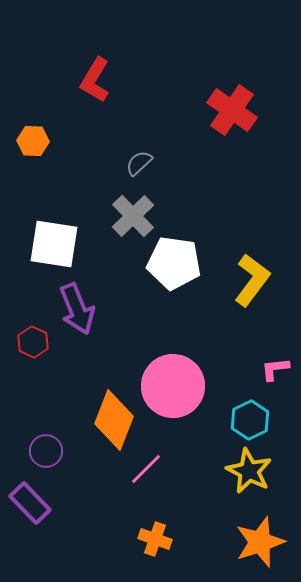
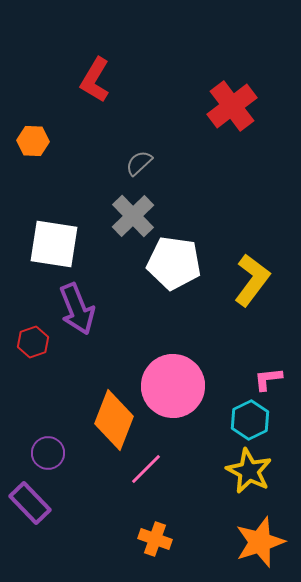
red cross: moved 4 px up; rotated 18 degrees clockwise
red hexagon: rotated 16 degrees clockwise
pink L-shape: moved 7 px left, 10 px down
purple circle: moved 2 px right, 2 px down
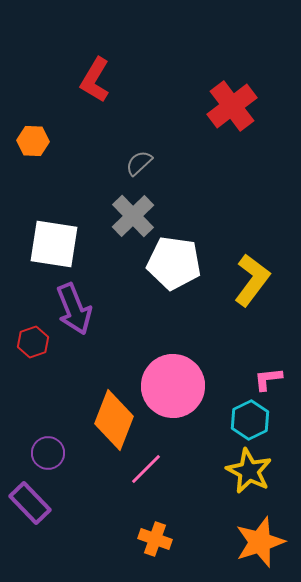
purple arrow: moved 3 px left
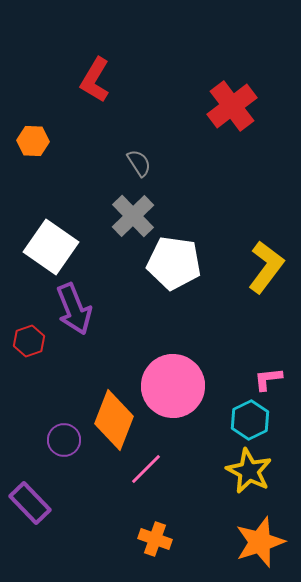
gray semicircle: rotated 100 degrees clockwise
white square: moved 3 px left, 3 px down; rotated 26 degrees clockwise
yellow L-shape: moved 14 px right, 13 px up
red hexagon: moved 4 px left, 1 px up
purple circle: moved 16 px right, 13 px up
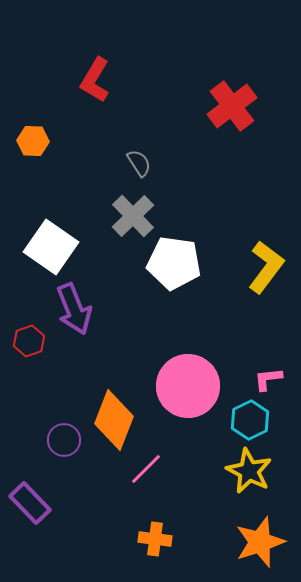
pink circle: moved 15 px right
orange cross: rotated 12 degrees counterclockwise
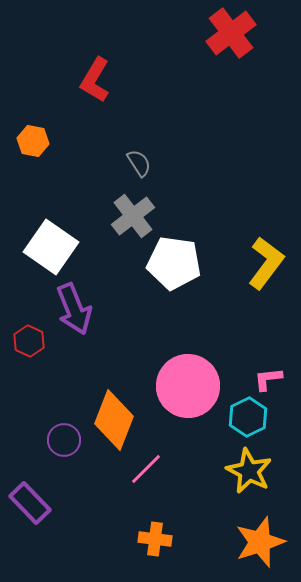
red cross: moved 1 px left, 73 px up
orange hexagon: rotated 8 degrees clockwise
gray cross: rotated 6 degrees clockwise
yellow L-shape: moved 4 px up
red hexagon: rotated 16 degrees counterclockwise
cyan hexagon: moved 2 px left, 3 px up
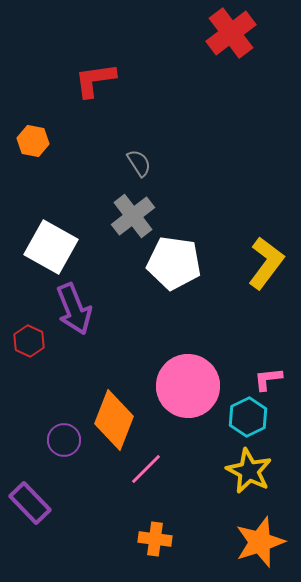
red L-shape: rotated 51 degrees clockwise
white square: rotated 6 degrees counterclockwise
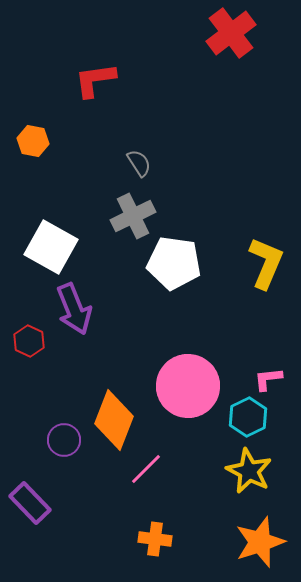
gray cross: rotated 12 degrees clockwise
yellow L-shape: rotated 14 degrees counterclockwise
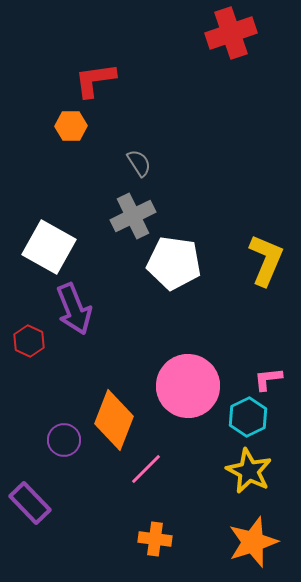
red cross: rotated 18 degrees clockwise
orange hexagon: moved 38 px right, 15 px up; rotated 12 degrees counterclockwise
white square: moved 2 px left
yellow L-shape: moved 3 px up
orange star: moved 7 px left
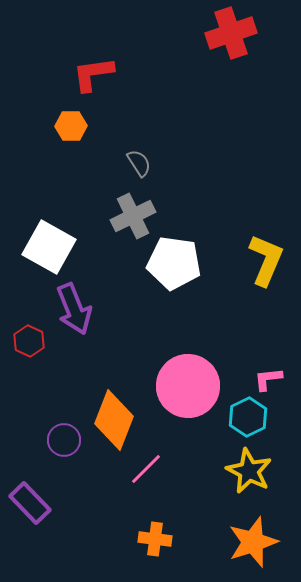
red L-shape: moved 2 px left, 6 px up
